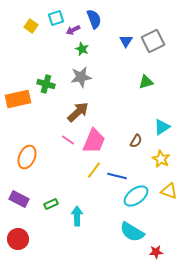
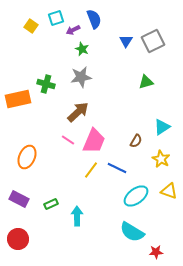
yellow line: moved 3 px left
blue line: moved 8 px up; rotated 12 degrees clockwise
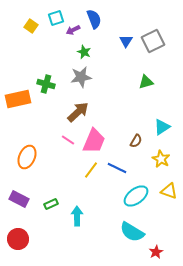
green star: moved 2 px right, 3 px down
red star: rotated 24 degrees counterclockwise
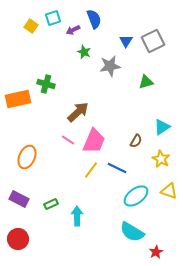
cyan square: moved 3 px left
gray star: moved 29 px right, 11 px up
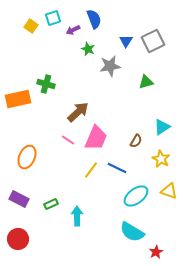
green star: moved 4 px right, 3 px up
pink trapezoid: moved 2 px right, 3 px up
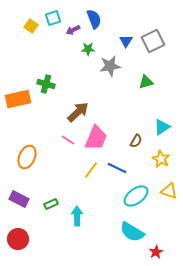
green star: rotated 24 degrees counterclockwise
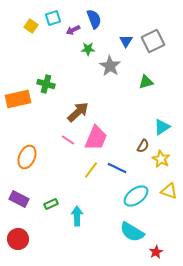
gray star: rotated 30 degrees counterclockwise
brown semicircle: moved 7 px right, 5 px down
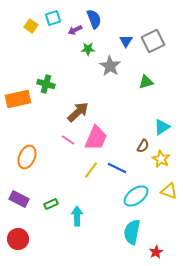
purple arrow: moved 2 px right
cyan semicircle: rotated 70 degrees clockwise
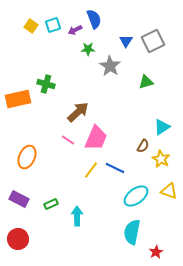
cyan square: moved 7 px down
blue line: moved 2 px left
